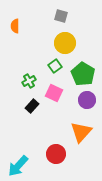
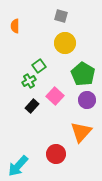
green square: moved 16 px left
pink square: moved 1 px right, 3 px down; rotated 18 degrees clockwise
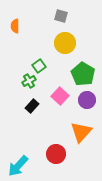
pink square: moved 5 px right
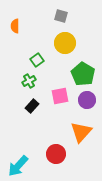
green square: moved 2 px left, 6 px up
pink square: rotated 36 degrees clockwise
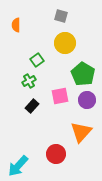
orange semicircle: moved 1 px right, 1 px up
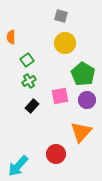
orange semicircle: moved 5 px left, 12 px down
green square: moved 10 px left
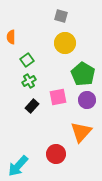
pink square: moved 2 px left, 1 px down
